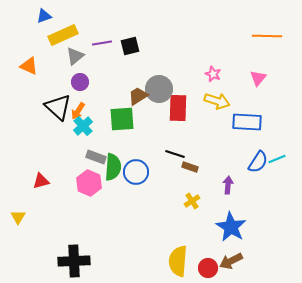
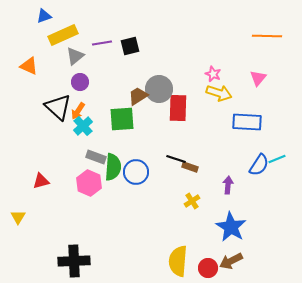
yellow arrow: moved 2 px right, 8 px up
black line: moved 1 px right, 5 px down
blue semicircle: moved 1 px right, 3 px down
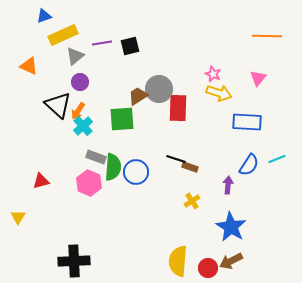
black triangle: moved 2 px up
blue semicircle: moved 10 px left
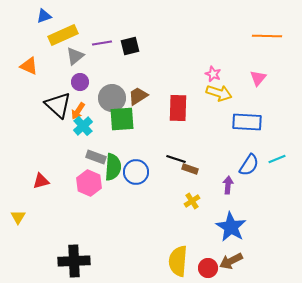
gray circle: moved 47 px left, 9 px down
brown rectangle: moved 2 px down
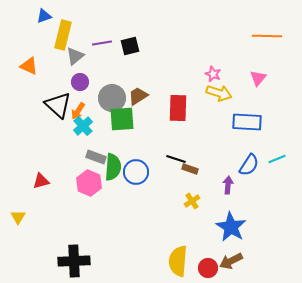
yellow rectangle: rotated 52 degrees counterclockwise
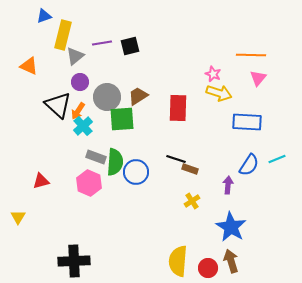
orange line: moved 16 px left, 19 px down
gray circle: moved 5 px left, 1 px up
green semicircle: moved 2 px right, 5 px up
brown arrow: rotated 100 degrees clockwise
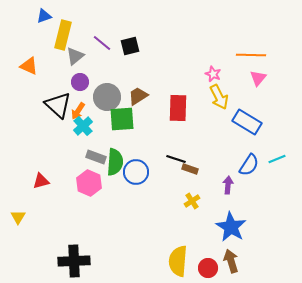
purple line: rotated 48 degrees clockwise
yellow arrow: moved 4 px down; rotated 45 degrees clockwise
blue rectangle: rotated 28 degrees clockwise
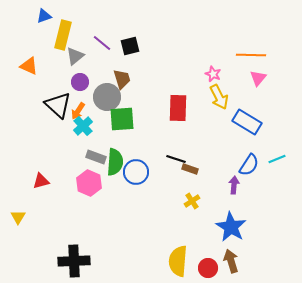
brown trapezoid: moved 16 px left, 17 px up; rotated 105 degrees clockwise
purple arrow: moved 6 px right
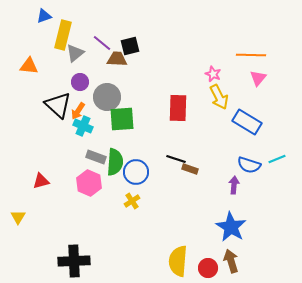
gray triangle: moved 3 px up
orange triangle: rotated 18 degrees counterclockwise
brown trapezoid: moved 5 px left, 20 px up; rotated 70 degrees counterclockwise
cyan cross: rotated 24 degrees counterclockwise
blue semicircle: rotated 75 degrees clockwise
yellow cross: moved 60 px left
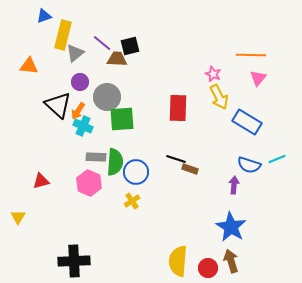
gray rectangle: rotated 18 degrees counterclockwise
